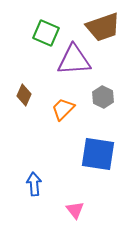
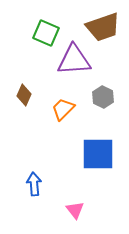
blue square: rotated 9 degrees counterclockwise
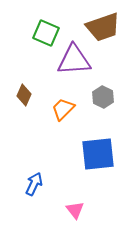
blue square: rotated 6 degrees counterclockwise
blue arrow: rotated 30 degrees clockwise
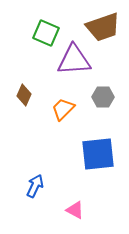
gray hexagon: rotated 25 degrees counterclockwise
blue arrow: moved 1 px right, 2 px down
pink triangle: rotated 24 degrees counterclockwise
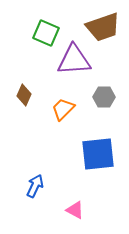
gray hexagon: moved 1 px right
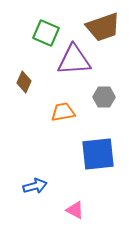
brown diamond: moved 13 px up
orange trapezoid: moved 3 px down; rotated 35 degrees clockwise
blue arrow: rotated 50 degrees clockwise
